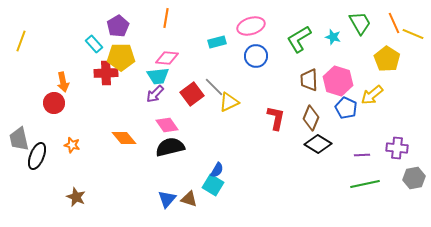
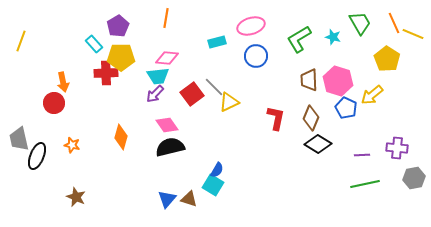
orange diamond at (124, 138): moved 3 px left, 1 px up; rotated 55 degrees clockwise
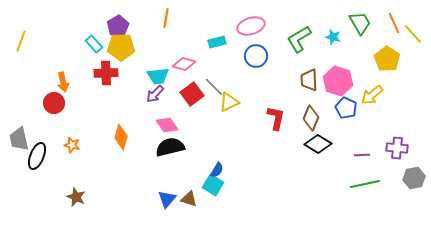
yellow line at (413, 34): rotated 25 degrees clockwise
yellow pentagon at (121, 57): moved 10 px up
pink diamond at (167, 58): moved 17 px right, 6 px down; rotated 10 degrees clockwise
